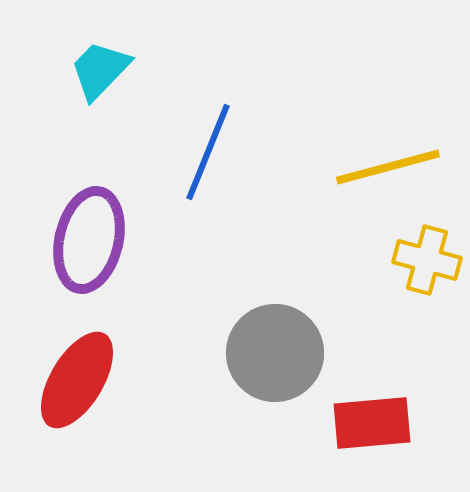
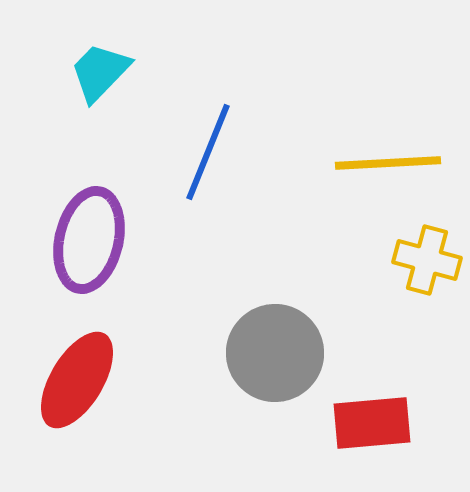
cyan trapezoid: moved 2 px down
yellow line: moved 4 px up; rotated 12 degrees clockwise
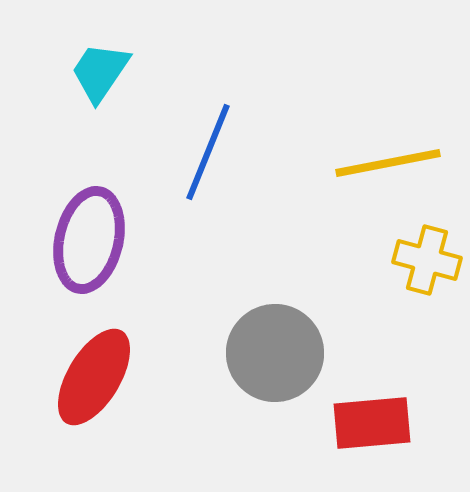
cyan trapezoid: rotated 10 degrees counterclockwise
yellow line: rotated 8 degrees counterclockwise
red ellipse: moved 17 px right, 3 px up
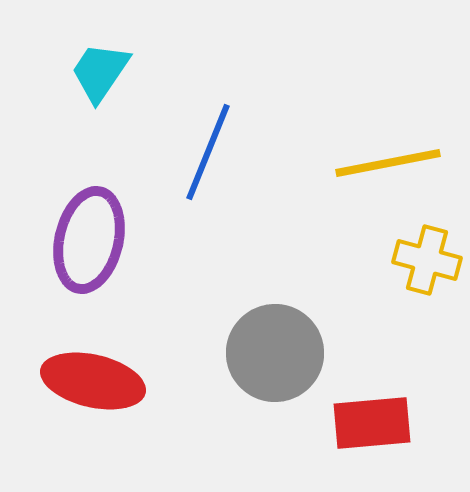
red ellipse: moved 1 px left, 4 px down; rotated 72 degrees clockwise
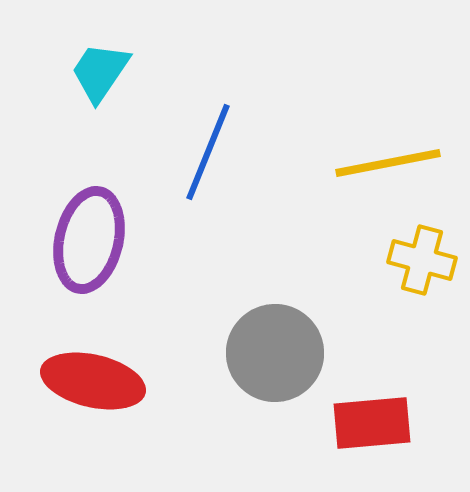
yellow cross: moved 5 px left
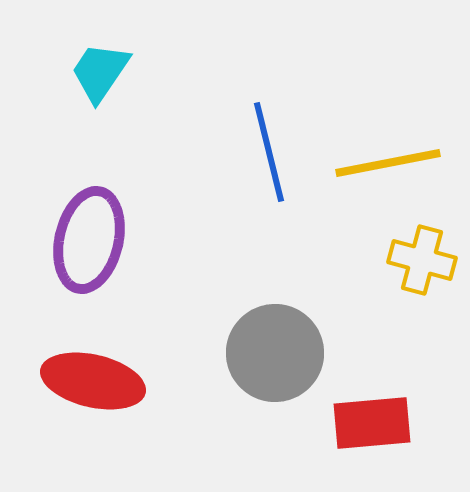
blue line: moved 61 px right; rotated 36 degrees counterclockwise
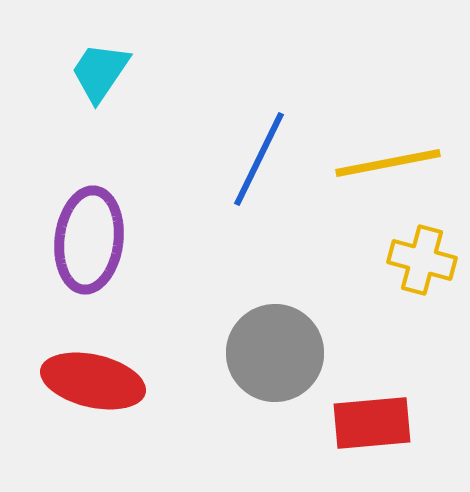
blue line: moved 10 px left, 7 px down; rotated 40 degrees clockwise
purple ellipse: rotated 6 degrees counterclockwise
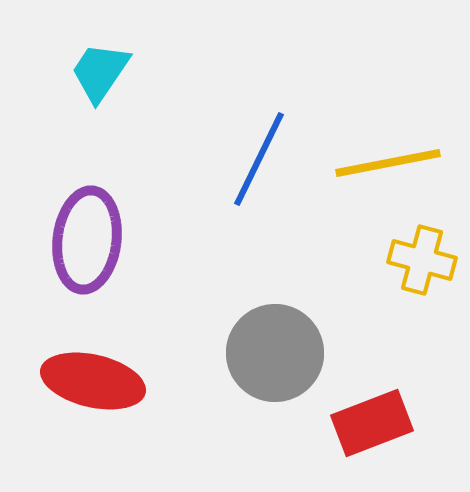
purple ellipse: moved 2 px left
red rectangle: rotated 16 degrees counterclockwise
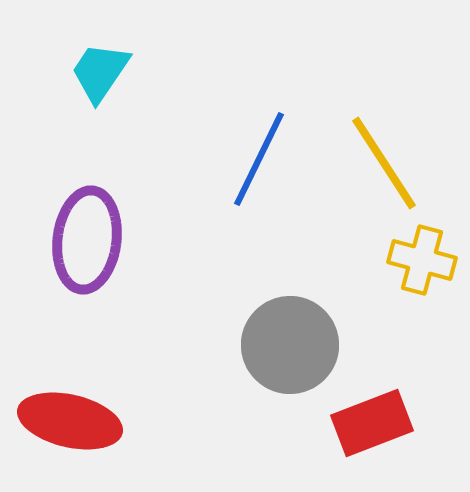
yellow line: moved 4 px left; rotated 68 degrees clockwise
gray circle: moved 15 px right, 8 px up
red ellipse: moved 23 px left, 40 px down
